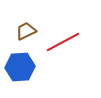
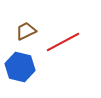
blue hexagon: rotated 16 degrees clockwise
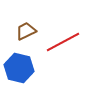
blue hexagon: moved 1 px left, 1 px down
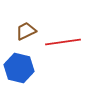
red line: rotated 20 degrees clockwise
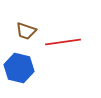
brown trapezoid: rotated 135 degrees counterclockwise
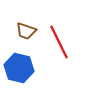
red line: moved 4 px left; rotated 72 degrees clockwise
